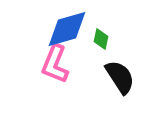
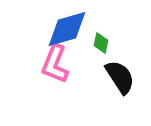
green diamond: moved 4 px down
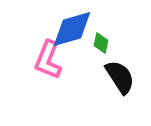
blue diamond: moved 5 px right
pink L-shape: moved 7 px left, 4 px up
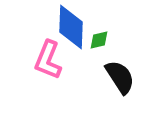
blue diamond: moved 1 px left, 2 px up; rotated 72 degrees counterclockwise
green diamond: moved 2 px left, 3 px up; rotated 65 degrees clockwise
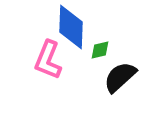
green diamond: moved 1 px right, 10 px down
black semicircle: rotated 99 degrees counterclockwise
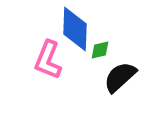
blue diamond: moved 4 px right, 2 px down
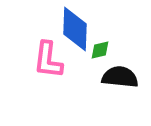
pink L-shape: rotated 15 degrees counterclockwise
black semicircle: rotated 48 degrees clockwise
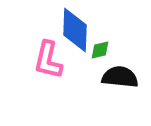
blue diamond: moved 1 px down
pink L-shape: rotated 6 degrees clockwise
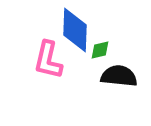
black semicircle: moved 1 px left, 1 px up
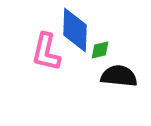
pink L-shape: moved 2 px left, 8 px up
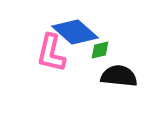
blue diamond: moved 2 px down; rotated 51 degrees counterclockwise
pink L-shape: moved 5 px right, 1 px down
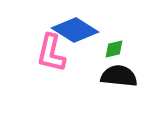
blue diamond: moved 2 px up; rotated 9 degrees counterclockwise
green diamond: moved 14 px right, 1 px up
